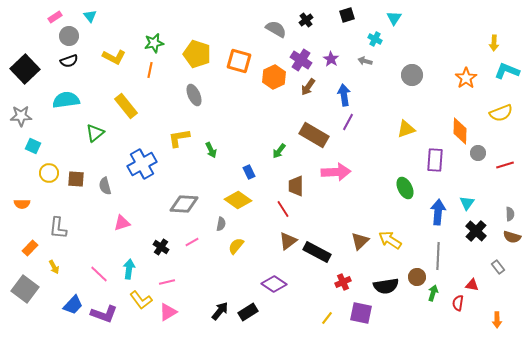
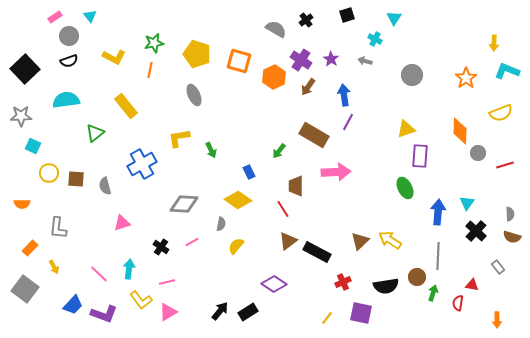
purple rectangle at (435, 160): moved 15 px left, 4 px up
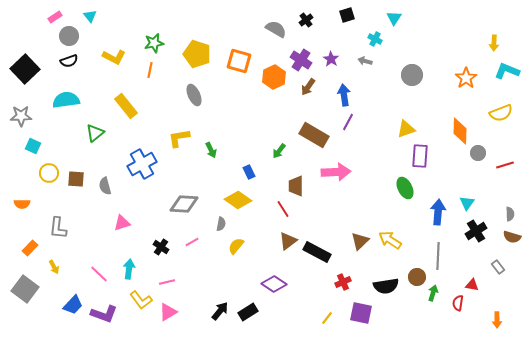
black cross at (476, 231): rotated 15 degrees clockwise
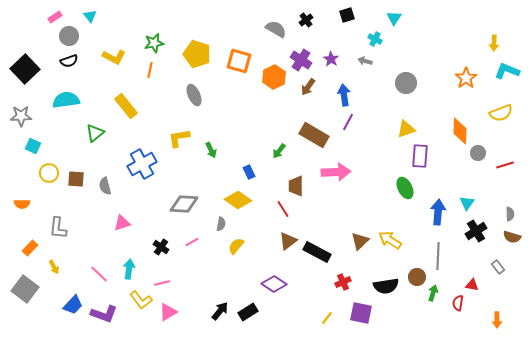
gray circle at (412, 75): moved 6 px left, 8 px down
pink line at (167, 282): moved 5 px left, 1 px down
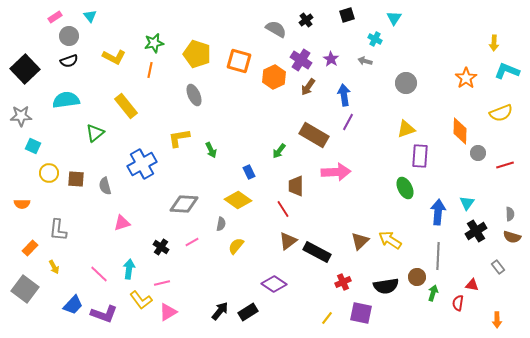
gray L-shape at (58, 228): moved 2 px down
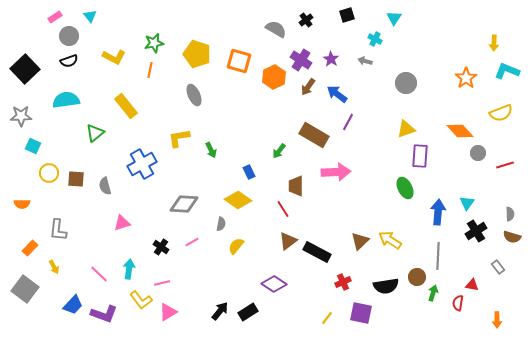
blue arrow at (344, 95): moved 7 px left, 1 px up; rotated 45 degrees counterclockwise
orange diamond at (460, 131): rotated 44 degrees counterclockwise
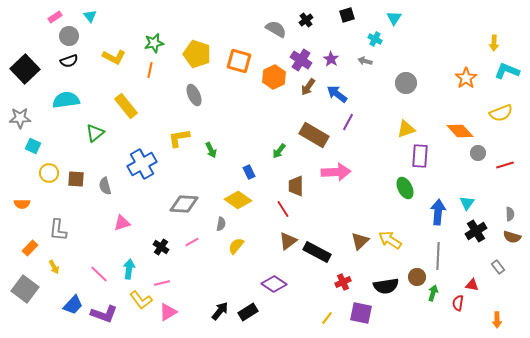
gray star at (21, 116): moved 1 px left, 2 px down
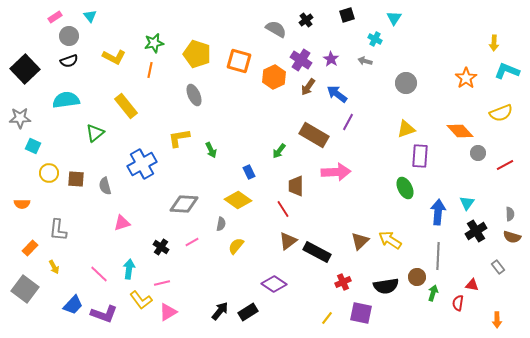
red line at (505, 165): rotated 12 degrees counterclockwise
